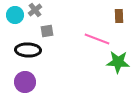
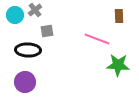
green star: moved 3 px down
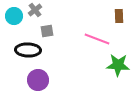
cyan circle: moved 1 px left, 1 px down
purple circle: moved 13 px right, 2 px up
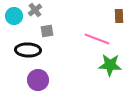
green star: moved 8 px left
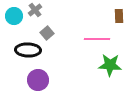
gray square: moved 2 px down; rotated 32 degrees counterclockwise
pink line: rotated 20 degrees counterclockwise
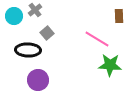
pink line: rotated 30 degrees clockwise
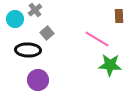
cyan circle: moved 1 px right, 3 px down
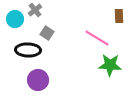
gray square: rotated 16 degrees counterclockwise
pink line: moved 1 px up
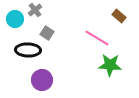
brown rectangle: rotated 48 degrees counterclockwise
purple circle: moved 4 px right
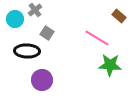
black ellipse: moved 1 px left, 1 px down
